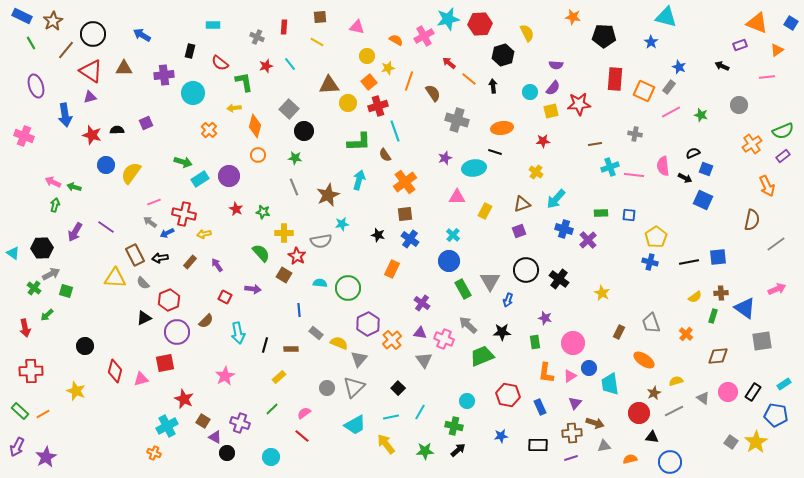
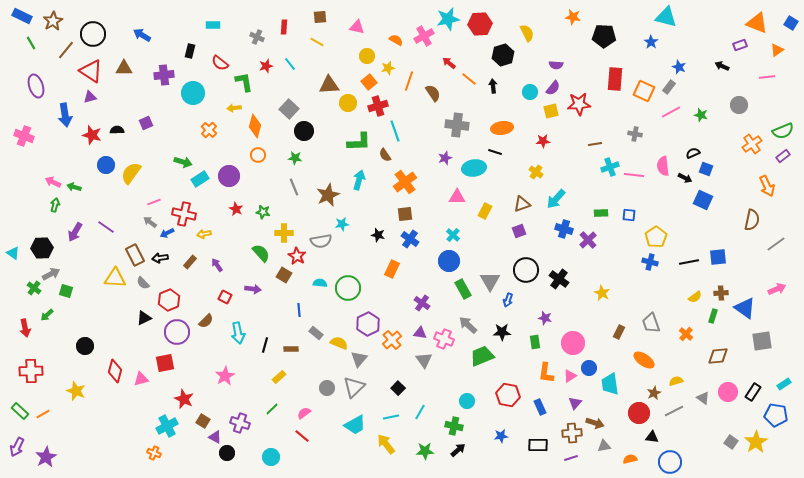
gray cross at (457, 120): moved 5 px down; rotated 10 degrees counterclockwise
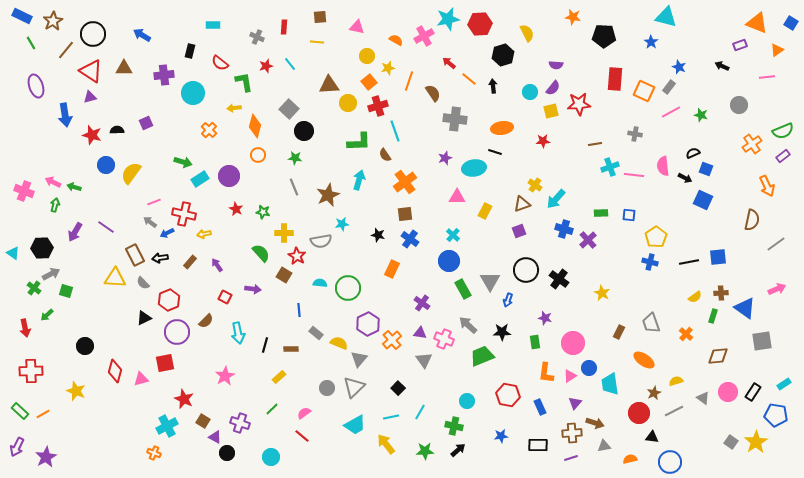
yellow line at (317, 42): rotated 24 degrees counterclockwise
gray cross at (457, 125): moved 2 px left, 6 px up
pink cross at (24, 136): moved 55 px down
yellow cross at (536, 172): moved 1 px left, 13 px down
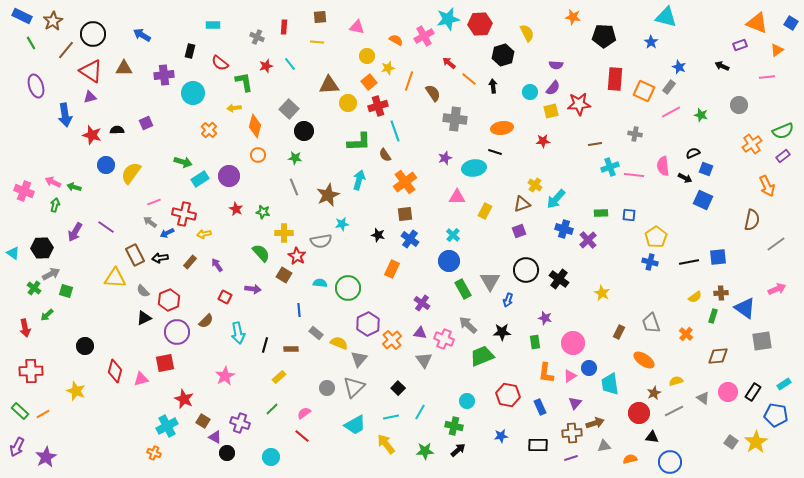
gray semicircle at (143, 283): moved 8 px down
brown arrow at (595, 423): rotated 36 degrees counterclockwise
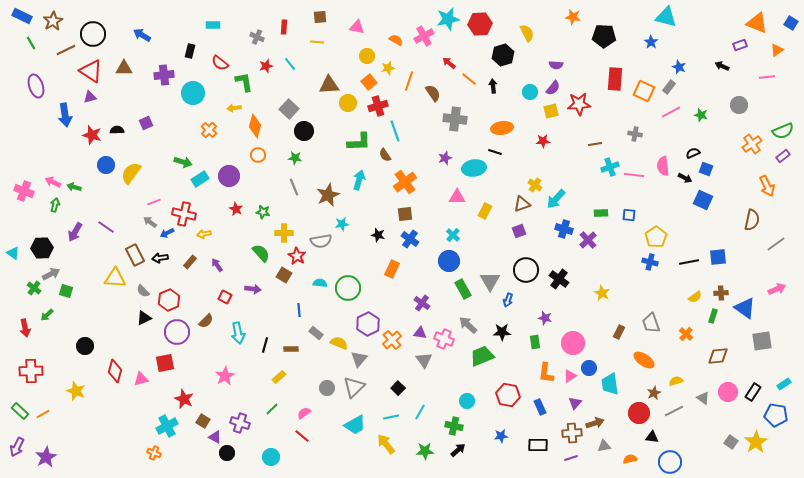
brown line at (66, 50): rotated 24 degrees clockwise
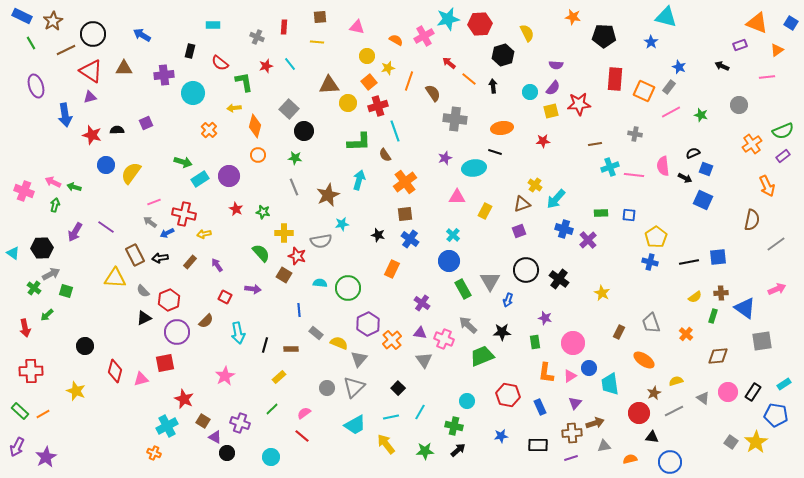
red star at (297, 256): rotated 12 degrees counterclockwise
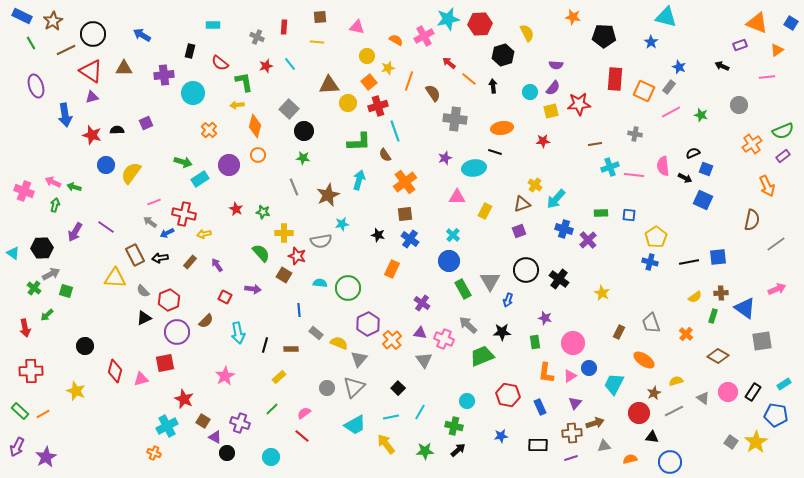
purple triangle at (90, 97): moved 2 px right
yellow arrow at (234, 108): moved 3 px right, 3 px up
green star at (295, 158): moved 8 px right
purple circle at (229, 176): moved 11 px up
brown diamond at (718, 356): rotated 35 degrees clockwise
cyan trapezoid at (610, 384): moved 4 px right; rotated 35 degrees clockwise
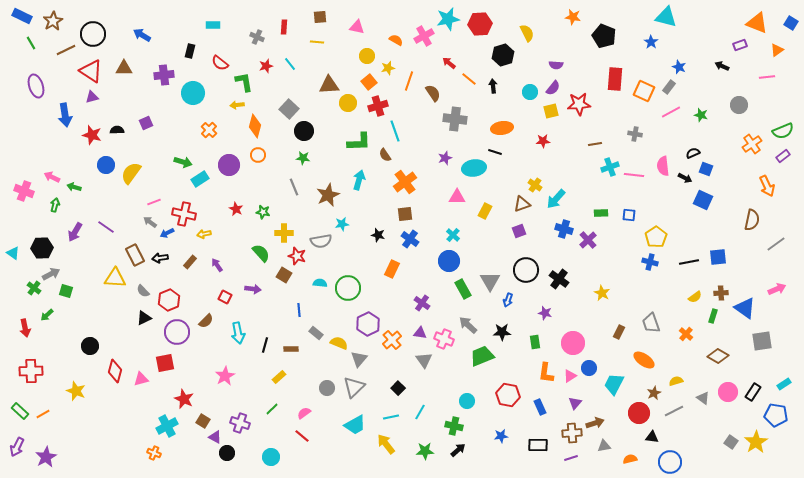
black pentagon at (604, 36): rotated 20 degrees clockwise
pink arrow at (53, 182): moved 1 px left, 5 px up
purple star at (545, 318): moved 5 px up
black circle at (85, 346): moved 5 px right
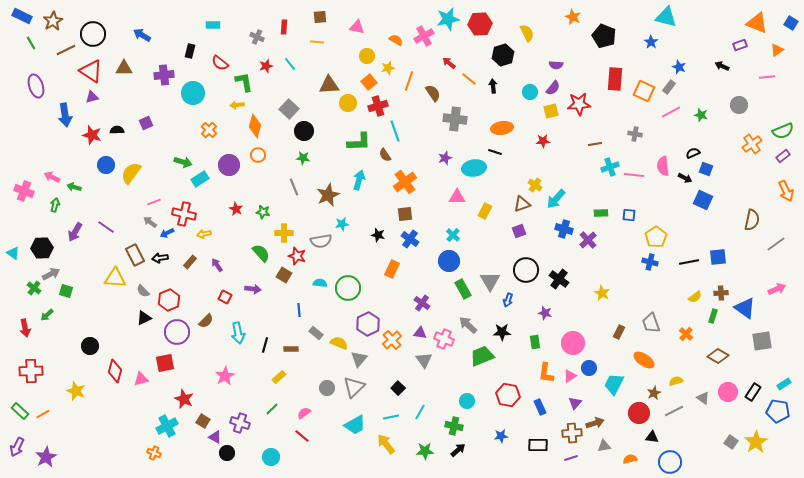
orange star at (573, 17): rotated 14 degrees clockwise
orange arrow at (767, 186): moved 19 px right, 5 px down
blue pentagon at (776, 415): moved 2 px right, 4 px up
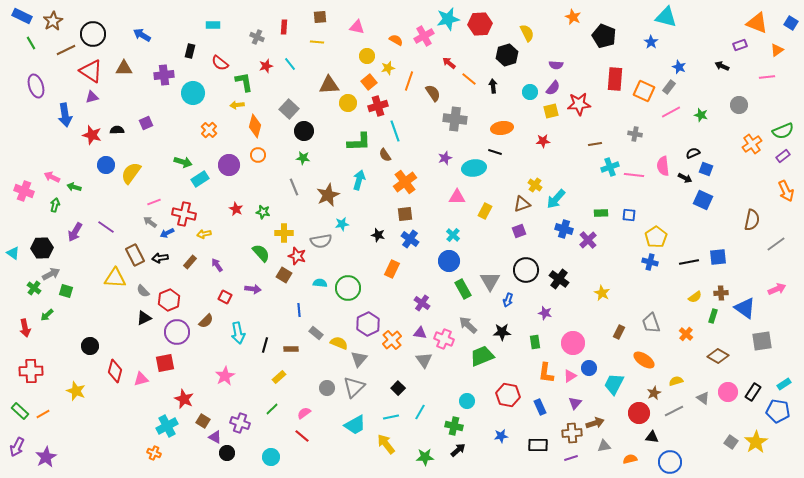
black hexagon at (503, 55): moved 4 px right
green star at (425, 451): moved 6 px down
